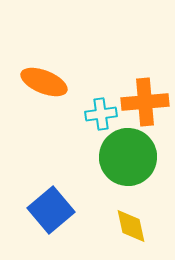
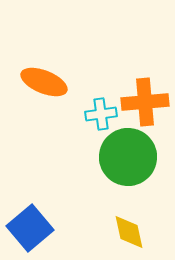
blue square: moved 21 px left, 18 px down
yellow diamond: moved 2 px left, 6 px down
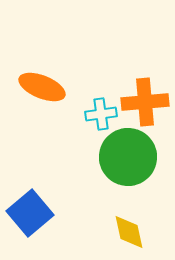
orange ellipse: moved 2 px left, 5 px down
blue square: moved 15 px up
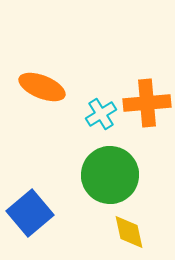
orange cross: moved 2 px right, 1 px down
cyan cross: rotated 24 degrees counterclockwise
green circle: moved 18 px left, 18 px down
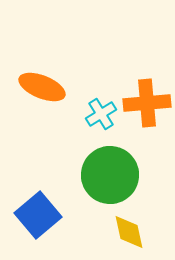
blue square: moved 8 px right, 2 px down
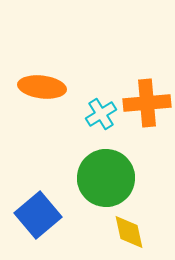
orange ellipse: rotated 15 degrees counterclockwise
green circle: moved 4 px left, 3 px down
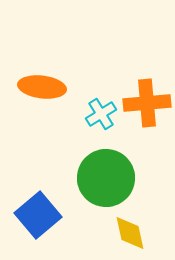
yellow diamond: moved 1 px right, 1 px down
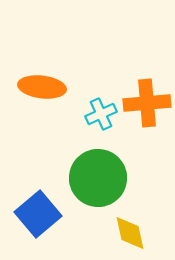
cyan cross: rotated 8 degrees clockwise
green circle: moved 8 px left
blue square: moved 1 px up
